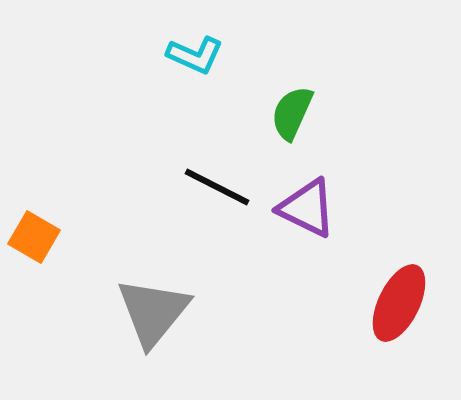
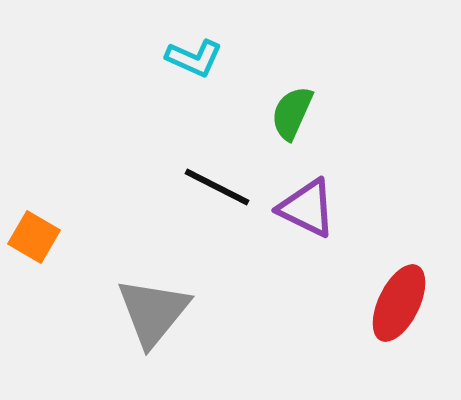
cyan L-shape: moved 1 px left, 3 px down
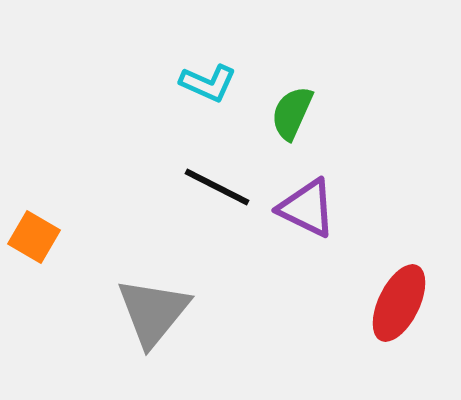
cyan L-shape: moved 14 px right, 25 px down
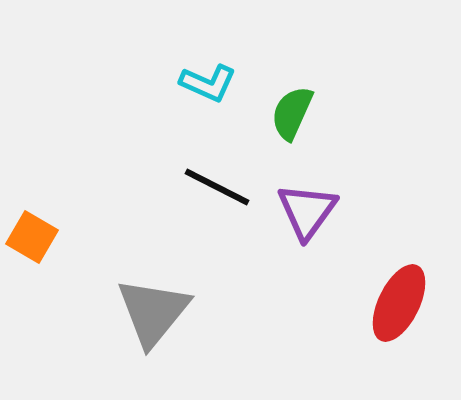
purple triangle: moved 3 px down; rotated 40 degrees clockwise
orange square: moved 2 px left
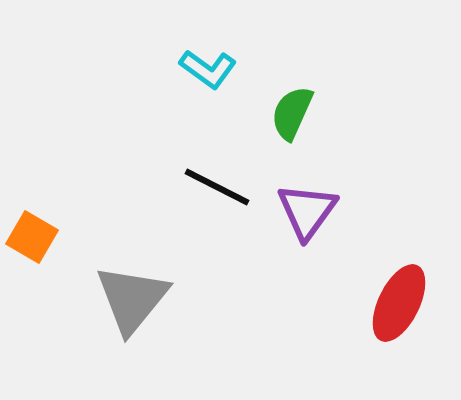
cyan L-shape: moved 14 px up; rotated 12 degrees clockwise
gray triangle: moved 21 px left, 13 px up
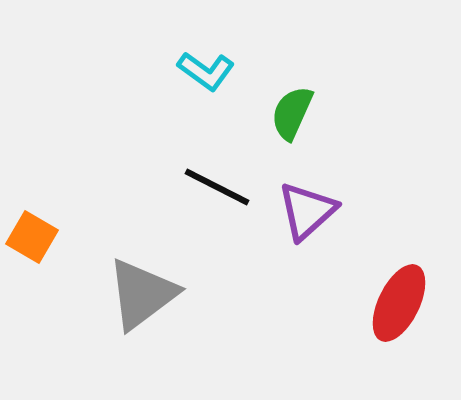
cyan L-shape: moved 2 px left, 2 px down
purple triangle: rotated 12 degrees clockwise
gray triangle: moved 10 px right, 5 px up; rotated 14 degrees clockwise
